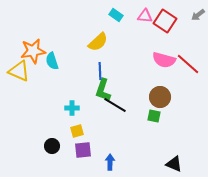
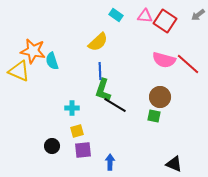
orange star: rotated 20 degrees clockwise
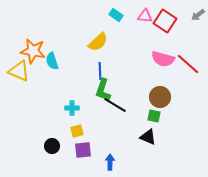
pink semicircle: moved 1 px left, 1 px up
black triangle: moved 26 px left, 27 px up
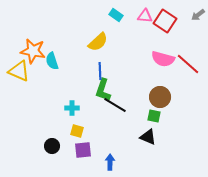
yellow square: rotated 32 degrees clockwise
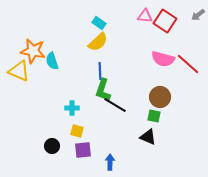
cyan rectangle: moved 17 px left, 8 px down
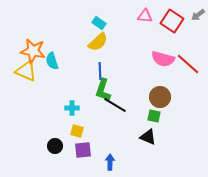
red square: moved 7 px right
yellow triangle: moved 7 px right
black circle: moved 3 px right
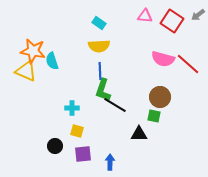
yellow semicircle: moved 1 px right, 4 px down; rotated 40 degrees clockwise
black triangle: moved 9 px left, 3 px up; rotated 24 degrees counterclockwise
purple square: moved 4 px down
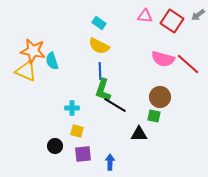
yellow semicircle: rotated 30 degrees clockwise
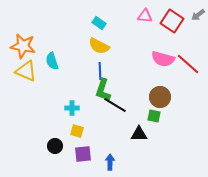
orange star: moved 10 px left, 5 px up
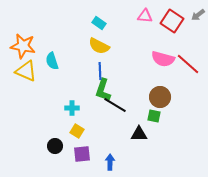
yellow square: rotated 16 degrees clockwise
purple square: moved 1 px left
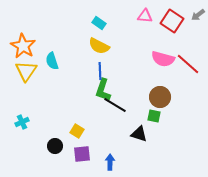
orange star: rotated 20 degrees clockwise
yellow triangle: rotated 40 degrees clockwise
cyan cross: moved 50 px left, 14 px down; rotated 24 degrees counterclockwise
black triangle: rotated 18 degrees clockwise
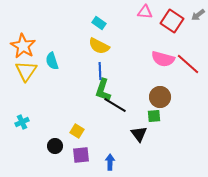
pink triangle: moved 4 px up
green square: rotated 16 degrees counterclockwise
black triangle: rotated 36 degrees clockwise
purple square: moved 1 px left, 1 px down
